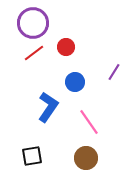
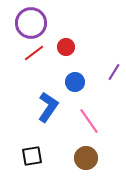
purple circle: moved 2 px left
pink line: moved 1 px up
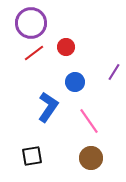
brown circle: moved 5 px right
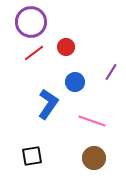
purple circle: moved 1 px up
purple line: moved 3 px left
blue L-shape: moved 3 px up
pink line: moved 3 px right; rotated 36 degrees counterclockwise
brown circle: moved 3 px right
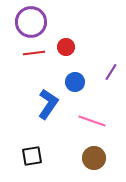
red line: rotated 30 degrees clockwise
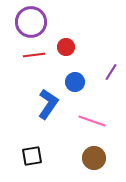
red line: moved 2 px down
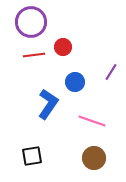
red circle: moved 3 px left
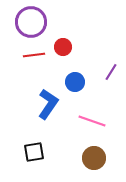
black square: moved 2 px right, 4 px up
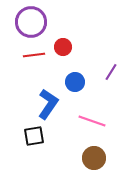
black square: moved 16 px up
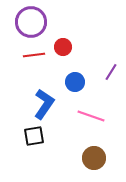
blue L-shape: moved 4 px left
pink line: moved 1 px left, 5 px up
